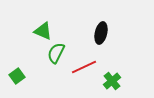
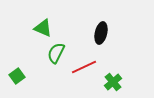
green triangle: moved 3 px up
green cross: moved 1 px right, 1 px down
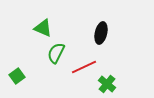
green cross: moved 6 px left, 2 px down; rotated 12 degrees counterclockwise
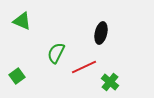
green triangle: moved 21 px left, 7 px up
green cross: moved 3 px right, 2 px up
